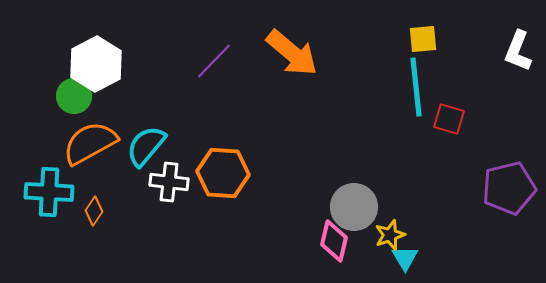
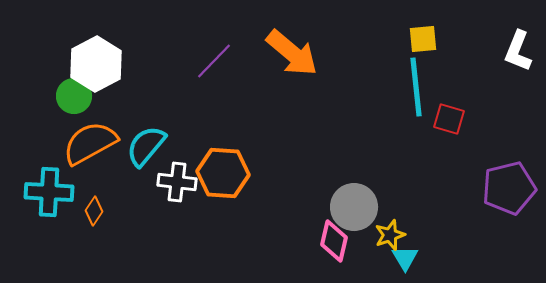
white cross: moved 8 px right
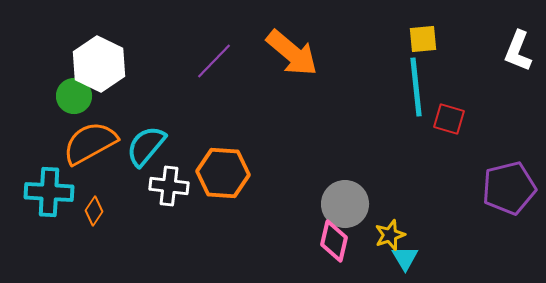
white hexagon: moved 3 px right; rotated 6 degrees counterclockwise
white cross: moved 8 px left, 4 px down
gray circle: moved 9 px left, 3 px up
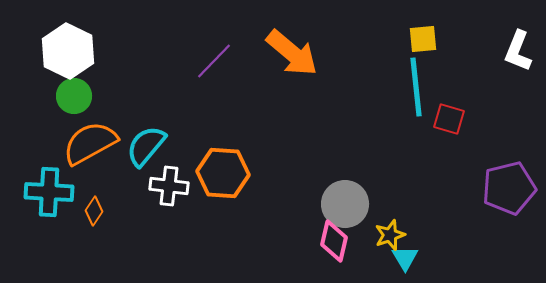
white hexagon: moved 31 px left, 13 px up
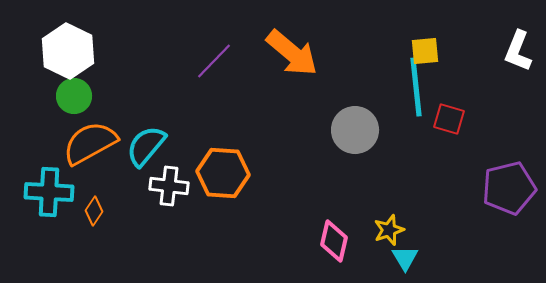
yellow square: moved 2 px right, 12 px down
gray circle: moved 10 px right, 74 px up
yellow star: moved 1 px left, 5 px up
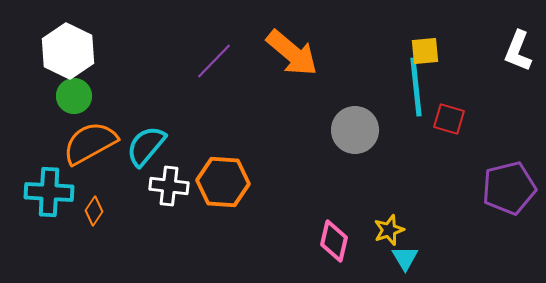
orange hexagon: moved 9 px down
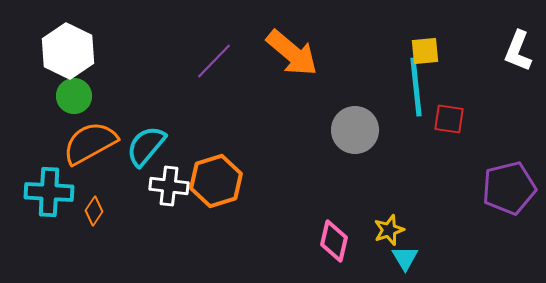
red square: rotated 8 degrees counterclockwise
orange hexagon: moved 7 px left, 1 px up; rotated 21 degrees counterclockwise
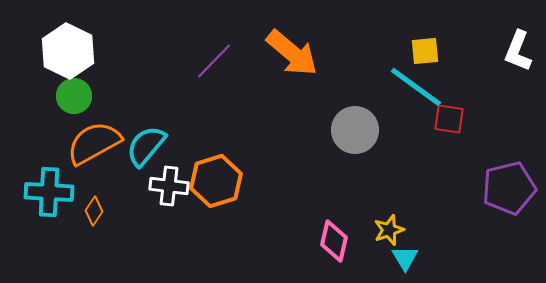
cyan line: rotated 48 degrees counterclockwise
orange semicircle: moved 4 px right
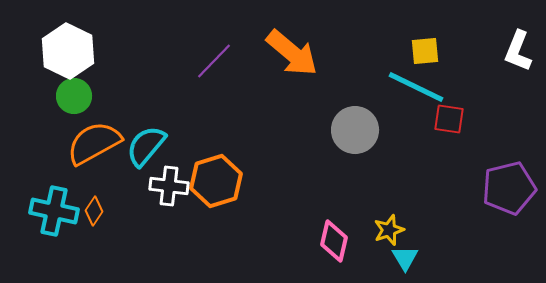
cyan line: rotated 10 degrees counterclockwise
cyan cross: moved 5 px right, 19 px down; rotated 9 degrees clockwise
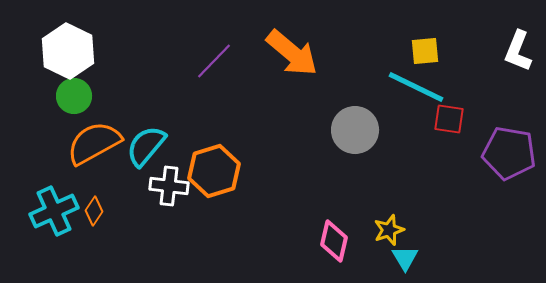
orange hexagon: moved 2 px left, 10 px up
purple pentagon: moved 35 px up; rotated 24 degrees clockwise
cyan cross: rotated 36 degrees counterclockwise
